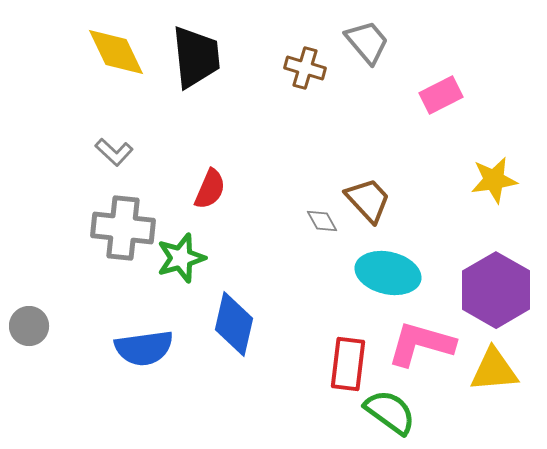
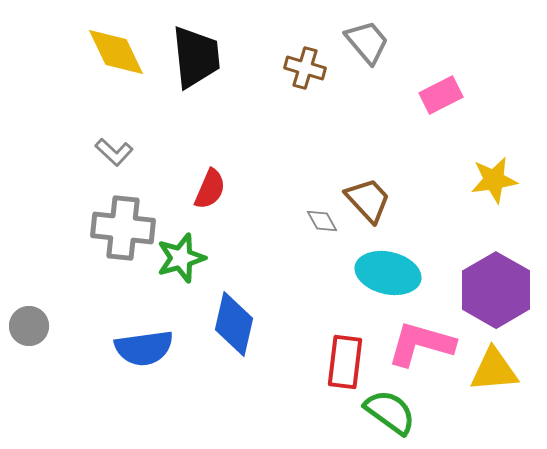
red rectangle: moved 3 px left, 2 px up
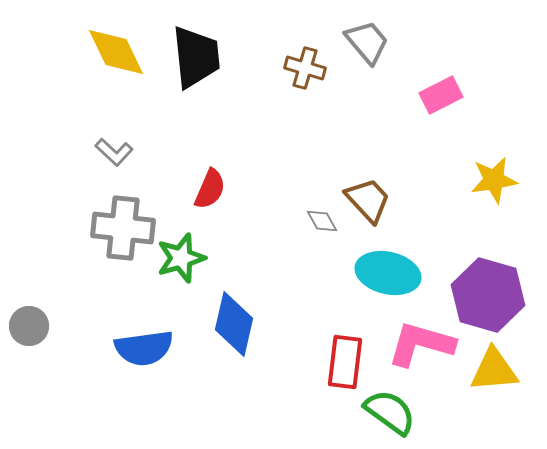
purple hexagon: moved 8 px left, 5 px down; rotated 14 degrees counterclockwise
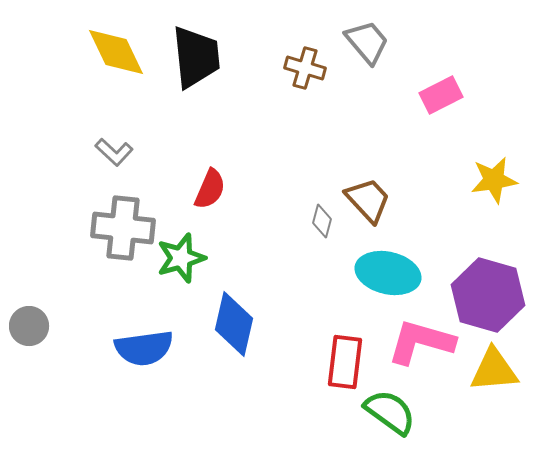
gray diamond: rotated 44 degrees clockwise
pink L-shape: moved 2 px up
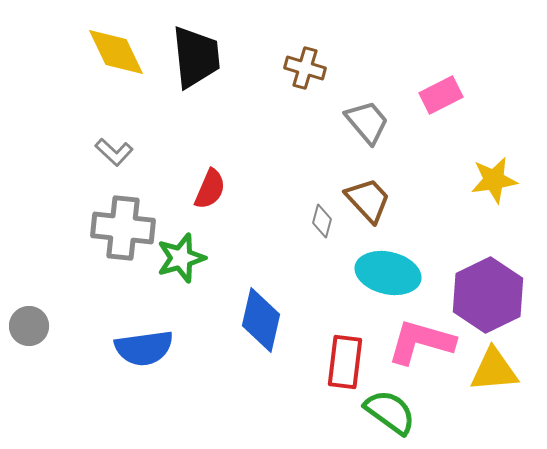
gray trapezoid: moved 80 px down
purple hexagon: rotated 18 degrees clockwise
blue diamond: moved 27 px right, 4 px up
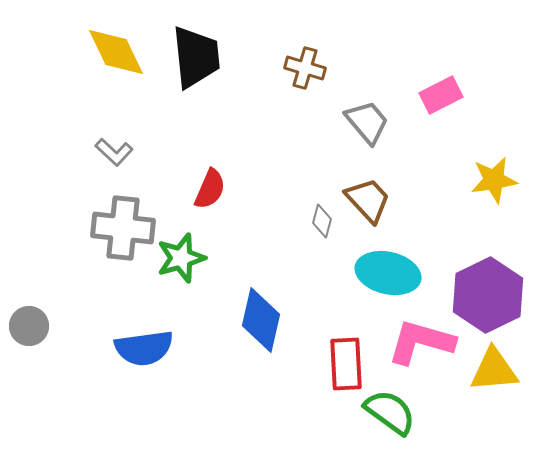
red rectangle: moved 1 px right, 2 px down; rotated 10 degrees counterclockwise
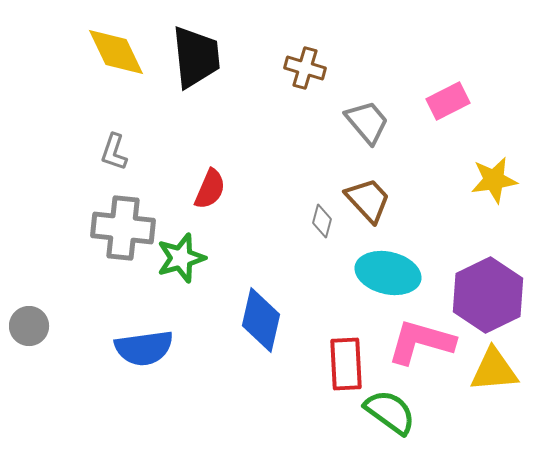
pink rectangle: moved 7 px right, 6 px down
gray L-shape: rotated 66 degrees clockwise
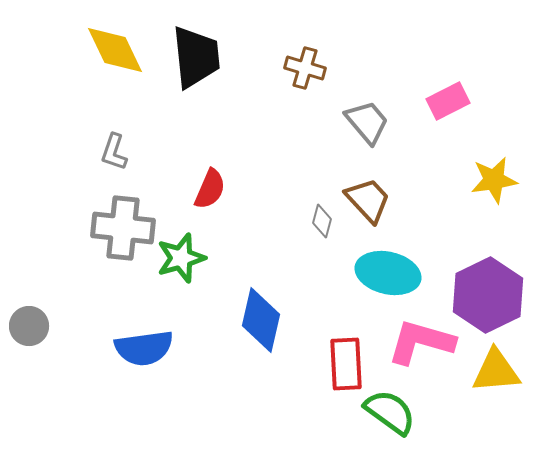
yellow diamond: moved 1 px left, 2 px up
yellow triangle: moved 2 px right, 1 px down
